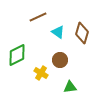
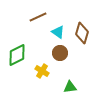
brown circle: moved 7 px up
yellow cross: moved 1 px right, 2 px up
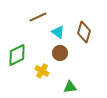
brown diamond: moved 2 px right, 1 px up
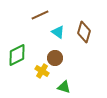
brown line: moved 2 px right, 2 px up
brown circle: moved 5 px left, 5 px down
green triangle: moved 6 px left; rotated 24 degrees clockwise
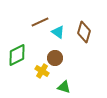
brown line: moved 7 px down
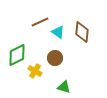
brown diamond: moved 2 px left; rotated 10 degrees counterclockwise
yellow cross: moved 7 px left
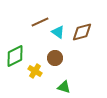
brown diamond: rotated 70 degrees clockwise
green diamond: moved 2 px left, 1 px down
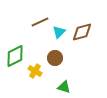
cyan triangle: moved 1 px right; rotated 40 degrees clockwise
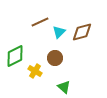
green triangle: rotated 24 degrees clockwise
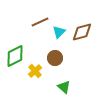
yellow cross: rotated 16 degrees clockwise
